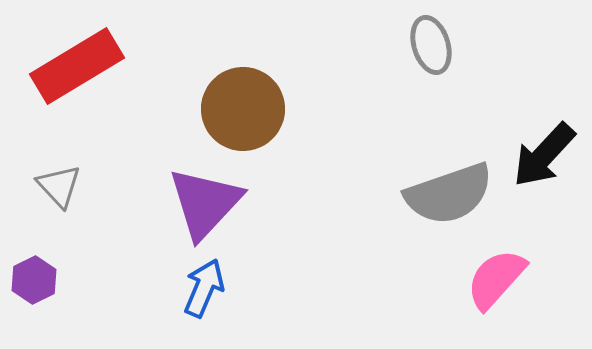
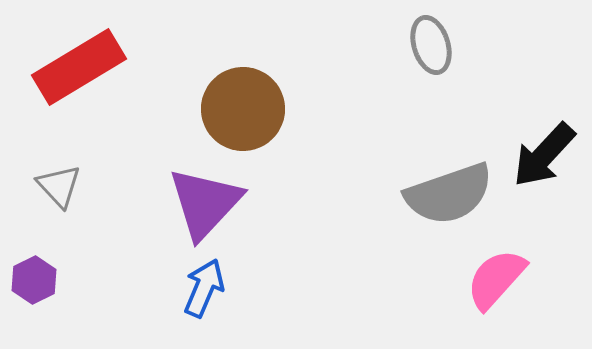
red rectangle: moved 2 px right, 1 px down
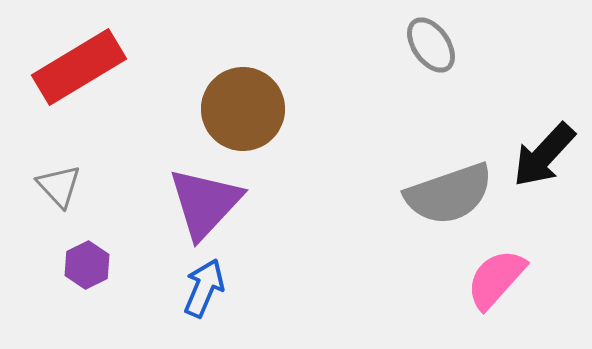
gray ellipse: rotated 18 degrees counterclockwise
purple hexagon: moved 53 px right, 15 px up
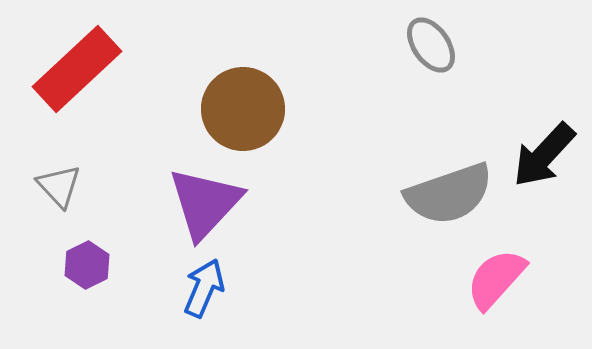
red rectangle: moved 2 px left, 2 px down; rotated 12 degrees counterclockwise
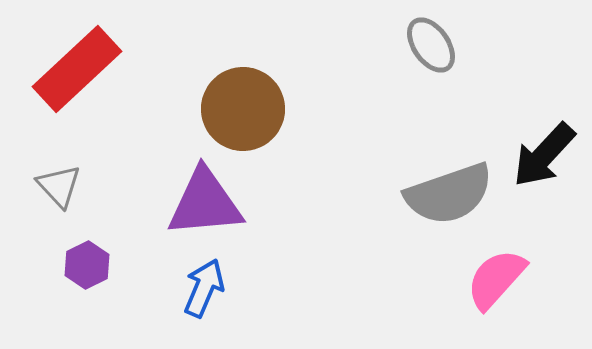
purple triangle: rotated 42 degrees clockwise
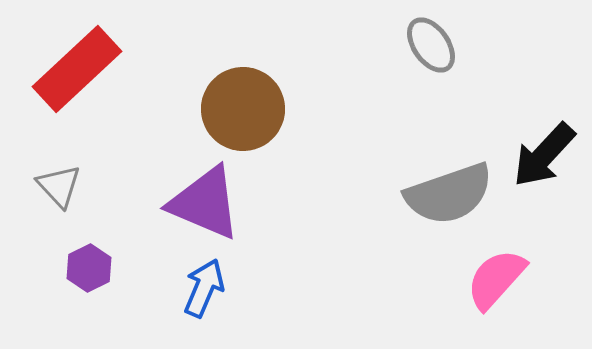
purple triangle: rotated 28 degrees clockwise
purple hexagon: moved 2 px right, 3 px down
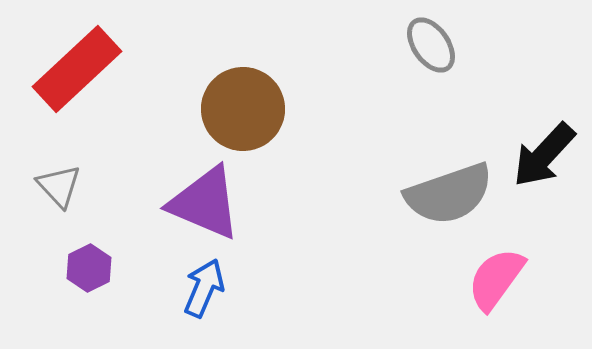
pink semicircle: rotated 6 degrees counterclockwise
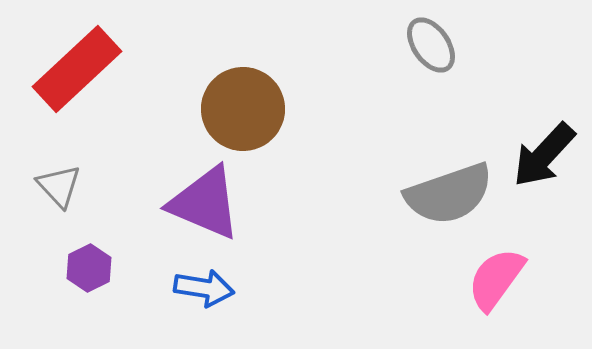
blue arrow: rotated 76 degrees clockwise
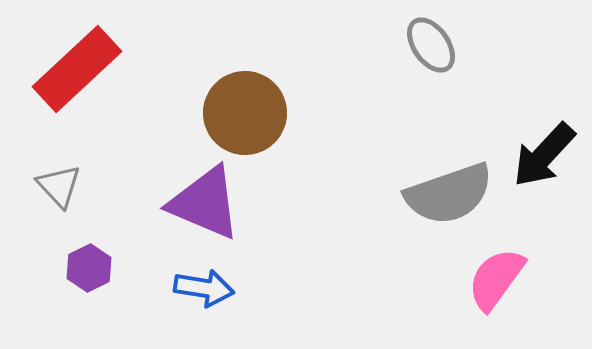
brown circle: moved 2 px right, 4 px down
